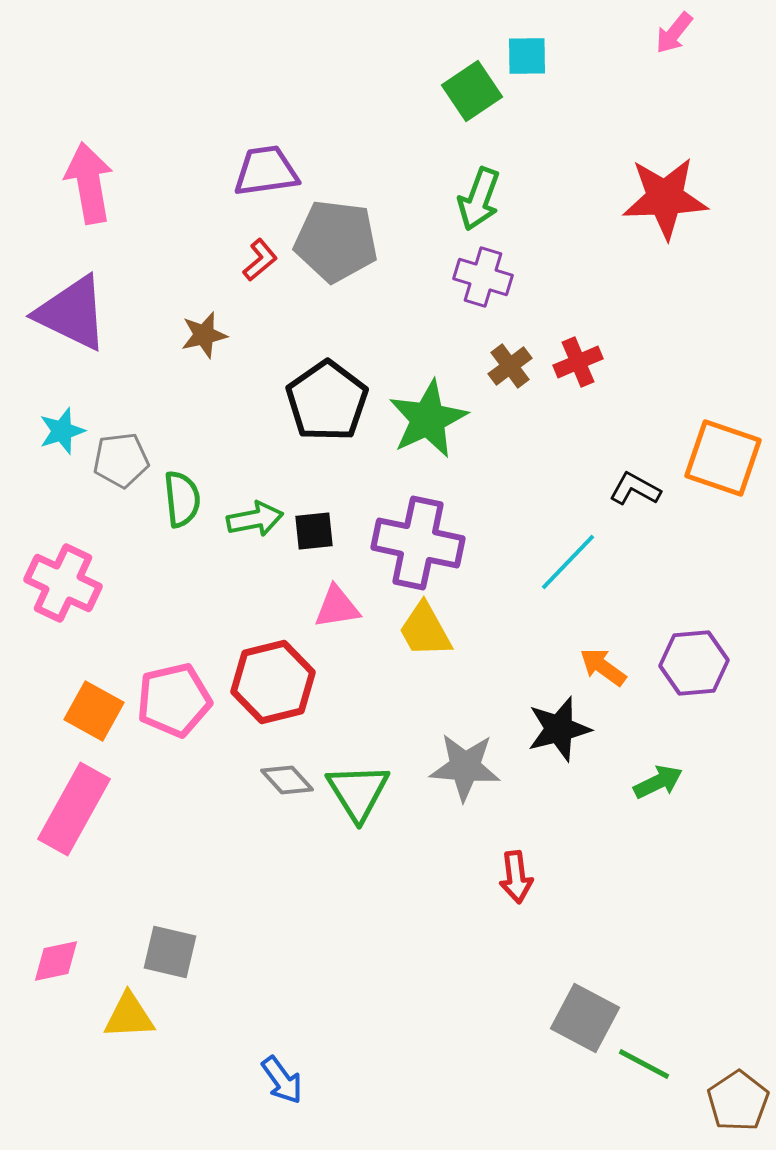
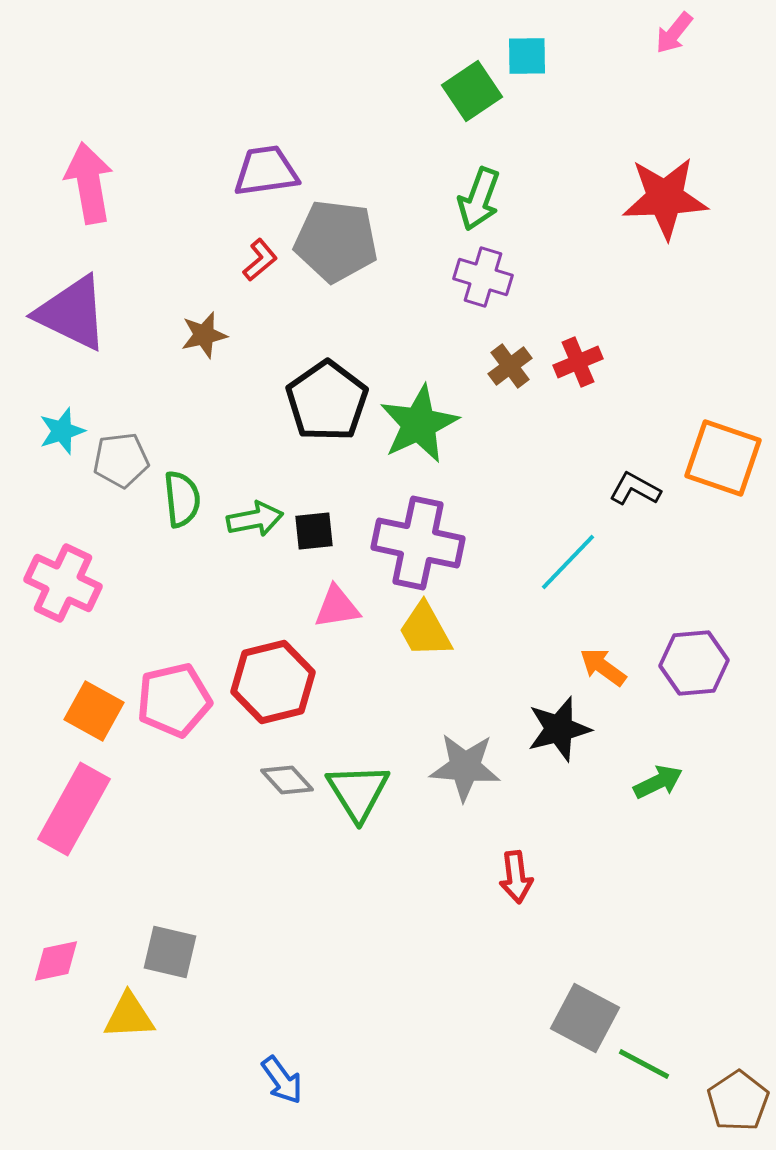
green star at (428, 419): moved 9 px left, 5 px down
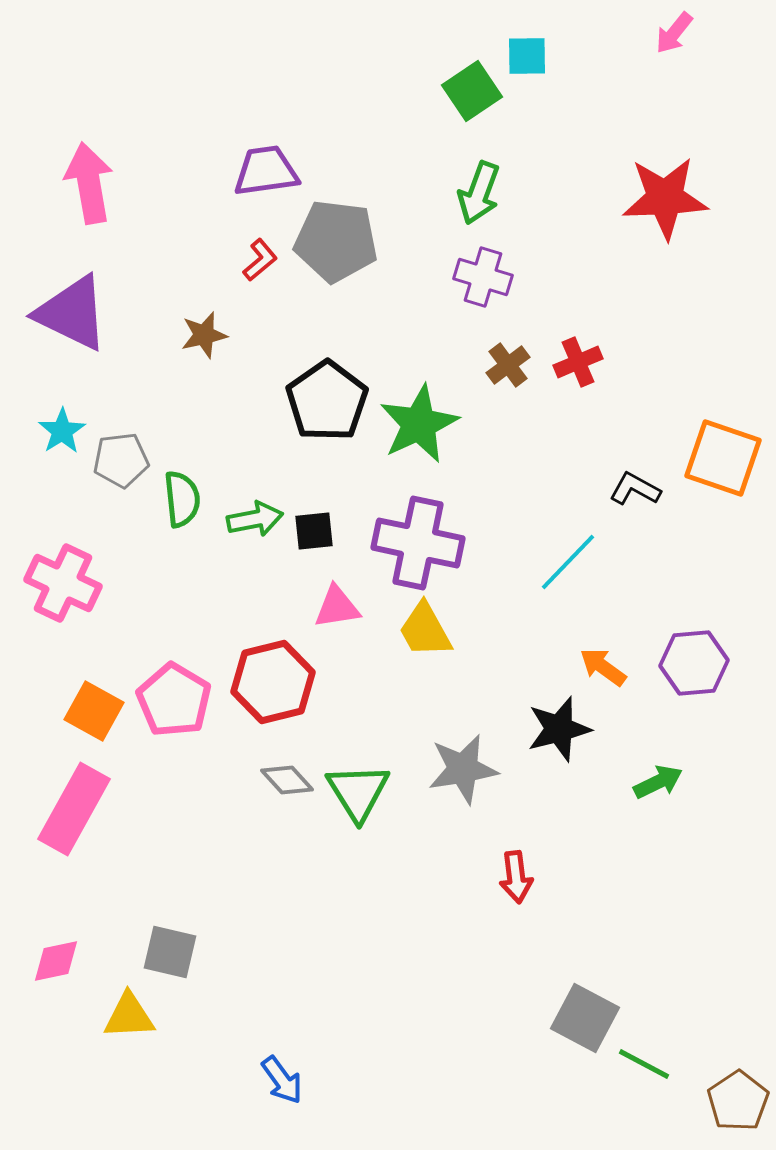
green arrow at (479, 199): moved 6 px up
brown cross at (510, 366): moved 2 px left, 1 px up
cyan star at (62, 431): rotated 15 degrees counterclockwise
pink pentagon at (174, 700): rotated 28 degrees counterclockwise
gray star at (465, 767): moved 2 px left, 2 px down; rotated 14 degrees counterclockwise
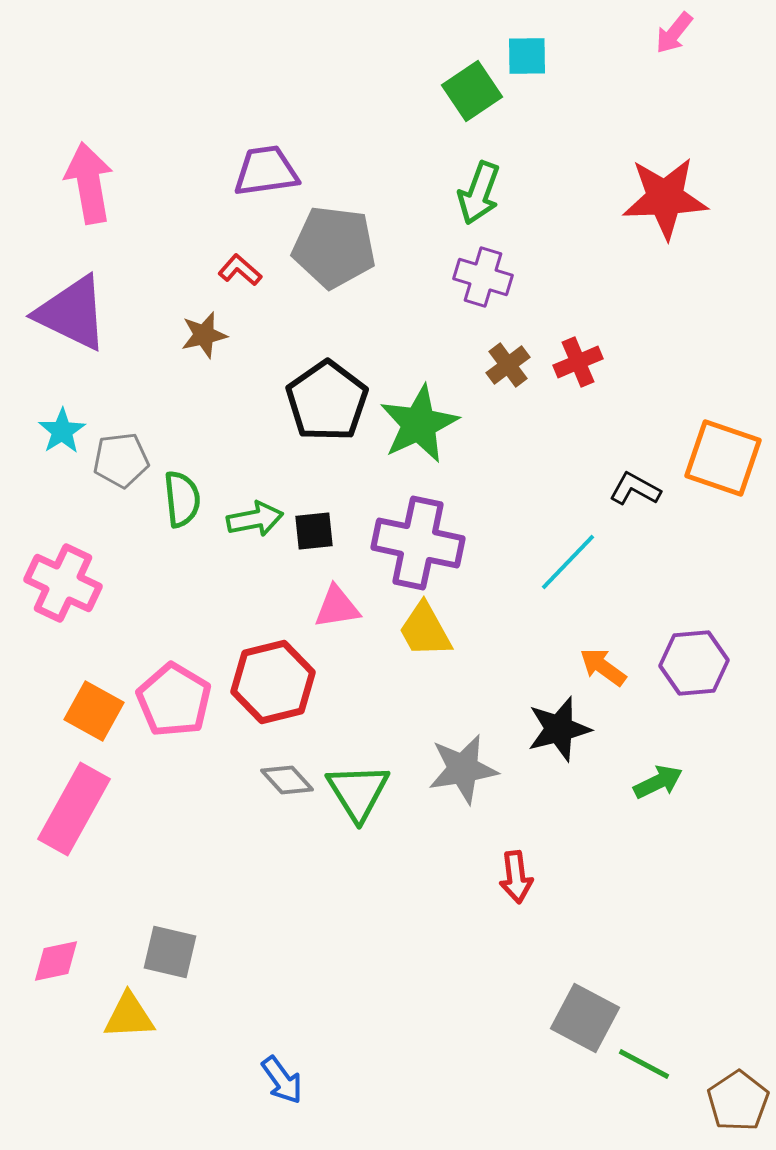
gray pentagon at (336, 241): moved 2 px left, 6 px down
red L-shape at (260, 260): moved 20 px left, 10 px down; rotated 99 degrees counterclockwise
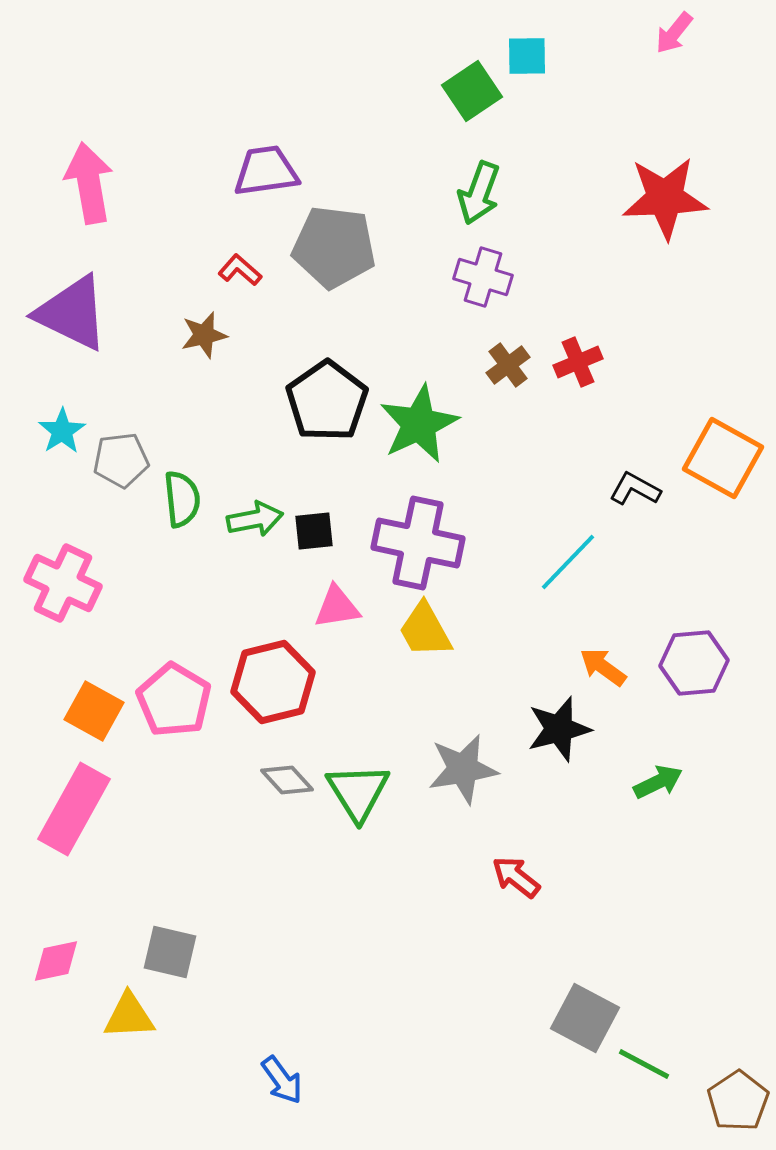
orange square at (723, 458): rotated 10 degrees clockwise
red arrow at (516, 877): rotated 135 degrees clockwise
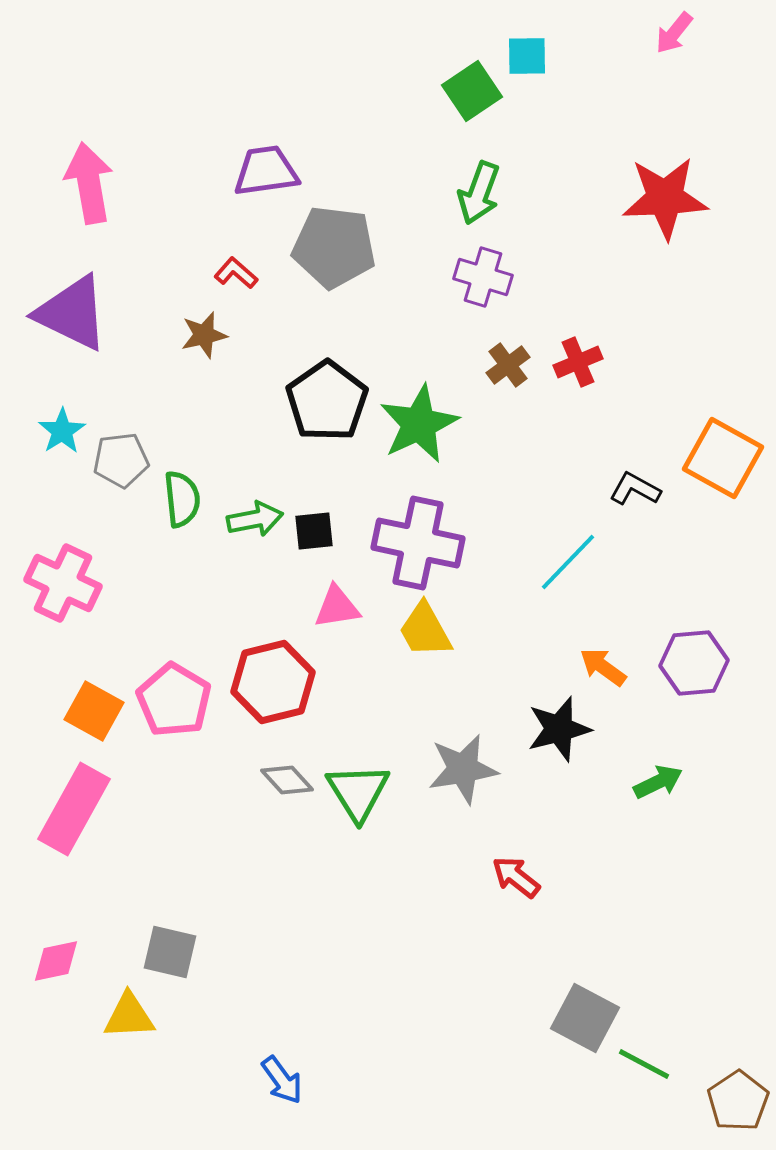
red L-shape at (240, 270): moved 4 px left, 3 px down
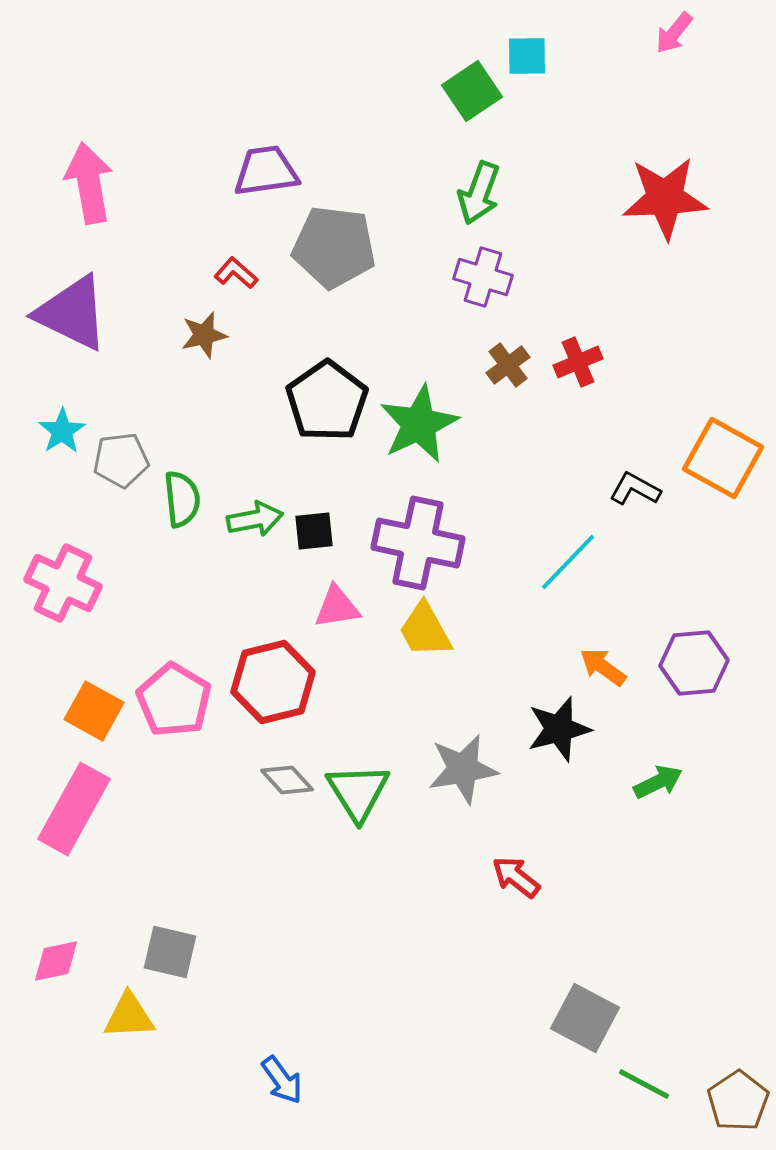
green line at (644, 1064): moved 20 px down
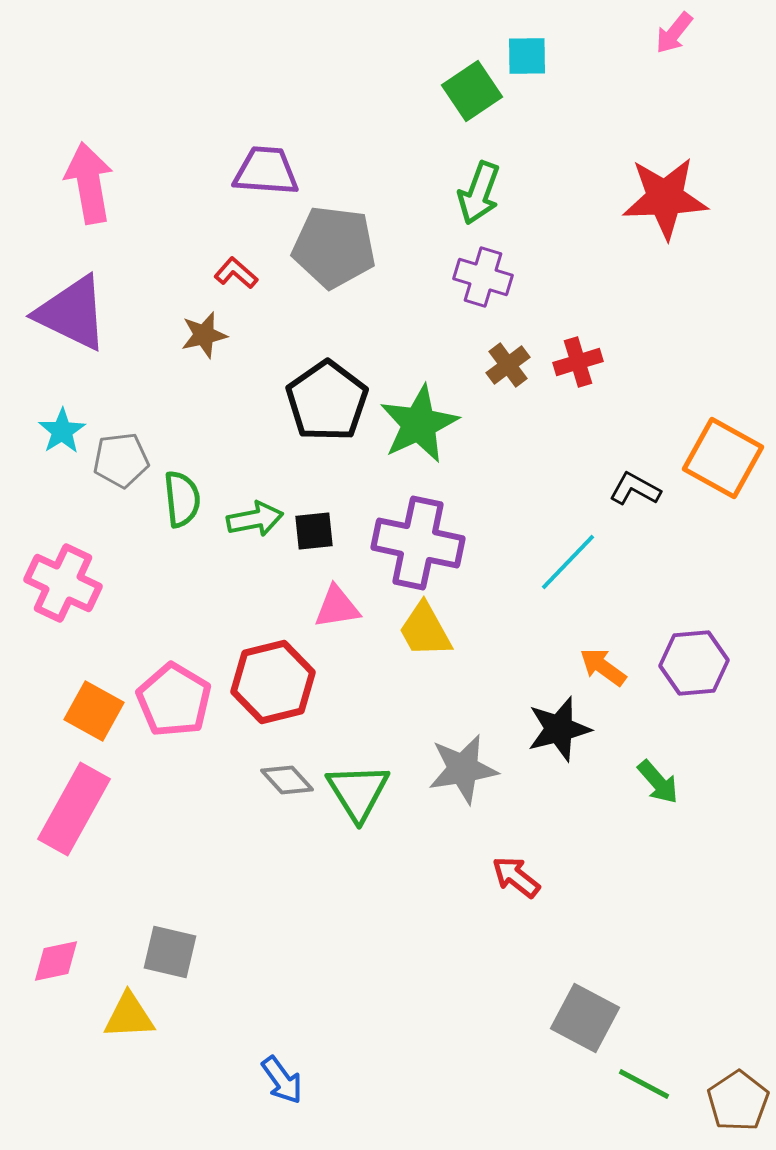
purple trapezoid at (266, 171): rotated 12 degrees clockwise
red cross at (578, 362): rotated 6 degrees clockwise
green arrow at (658, 782): rotated 75 degrees clockwise
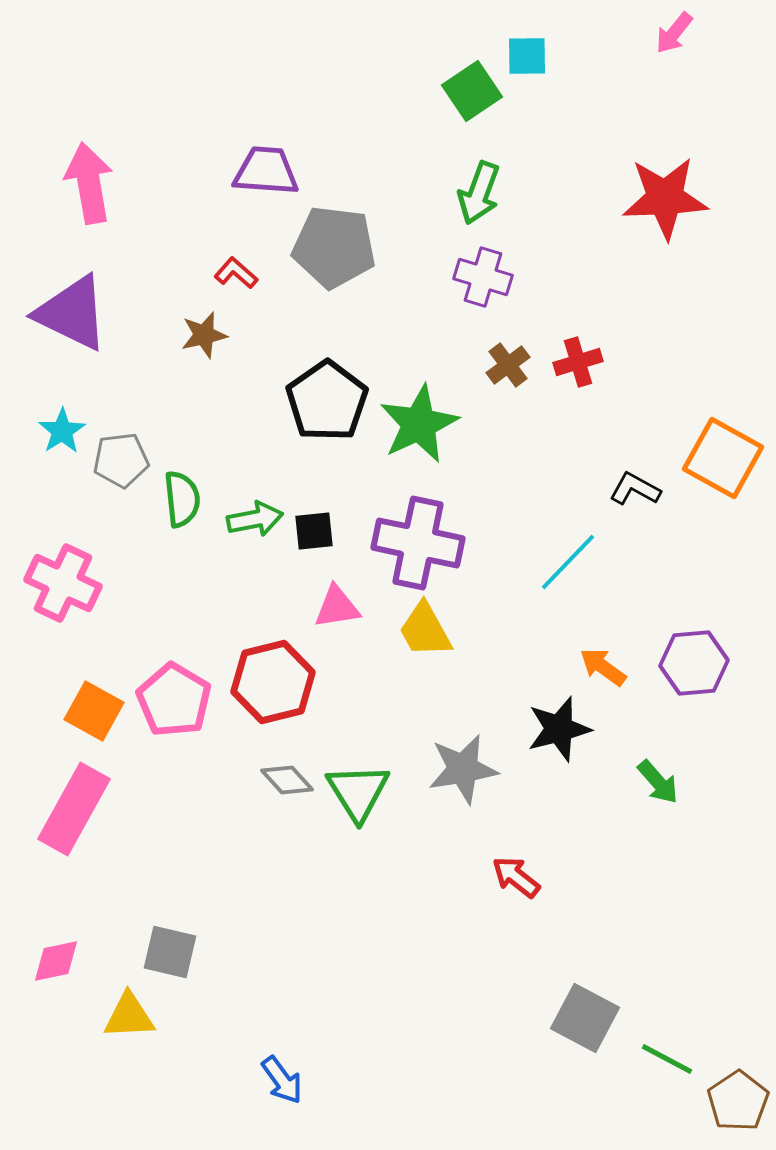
green line at (644, 1084): moved 23 px right, 25 px up
